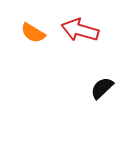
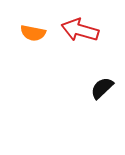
orange semicircle: rotated 20 degrees counterclockwise
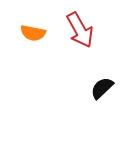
red arrow: rotated 135 degrees counterclockwise
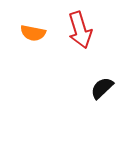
red arrow: rotated 12 degrees clockwise
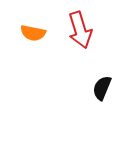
black semicircle: rotated 25 degrees counterclockwise
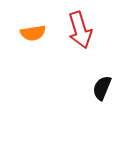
orange semicircle: rotated 20 degrees counterclockwise
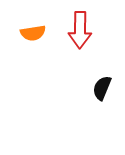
red arrow: rotated 18 degrees clockwise
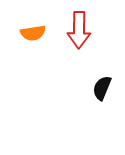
red arrow: moved 1 px left
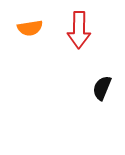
orange semicircle: moved 3 px left, 5 px up
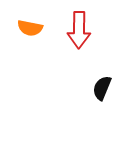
orange semicircle: rotated 20 degrees clockwise
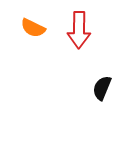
orange semicircle: moved 3 px right; rotated 15 degrees clockwise
